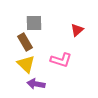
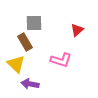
yellow triangle: moved 10 px left
purple arrow: moved 6 px left
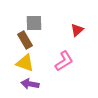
brown rectangle: moved 2 px up
pink L-shape: moved 3 px right, 1 px down; rotated 50 degrees counterclockwise
yellow triangle: moved 9 px right, 1 px up; rotated 24 degrees counterclockwise
